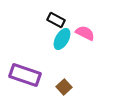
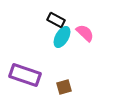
pink semicircle: rotated 18 degrees clockwise
cyan ellipse: moved 2 px up
brown square: rotated 28 degrees clockwise
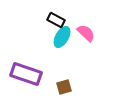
pink semicircle: moved 1 px right
purple rectangle: moved 1 px right, 1 px up
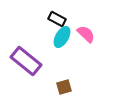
black rectangle: moved 1 px right, 1 px up
pink semicircle: moved 1 px down
purple rectangle: moved 13 px up; rotated 20 degrees clockwise
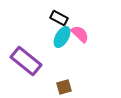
black rectangle: moved 2 px right, 1 px up
pink semicircle: moved 6 px left
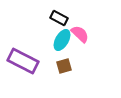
cyan ellipse: moved 3 px down
purple rectangle: moved 3 px left; rotated 12 degrees counterclockwise
brown square: moved 21 px up
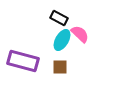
purple rectangle: rotated 12 degrees counterclockwise
brown square: moved 4 px left, 1 px down; rotated 14 degrees clockwise
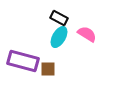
pink semicircle: moved 7 px right; rotated 12 degrees counterclockwise
cyan ellipse: moved 3 px left, 3 px up
brown square: moved 12 px left, 2 px down
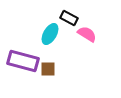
black rectangle: moved 10 px right
cyan ellipse: moved 9 px left, 3 px up
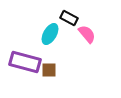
pink semicircle: rotated 18 degrees clockwise
purple rectangle: moved 2 px right, 1 px down
brown square: moved 1 px right, 1 px down
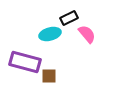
black rectangle: rotated 54 degrees counterclockwise
cyan ellipse: rotated 45 degrees clockwise
brown square: moved 6 px down
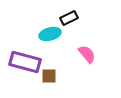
pink semicircle: moved 20 px down
